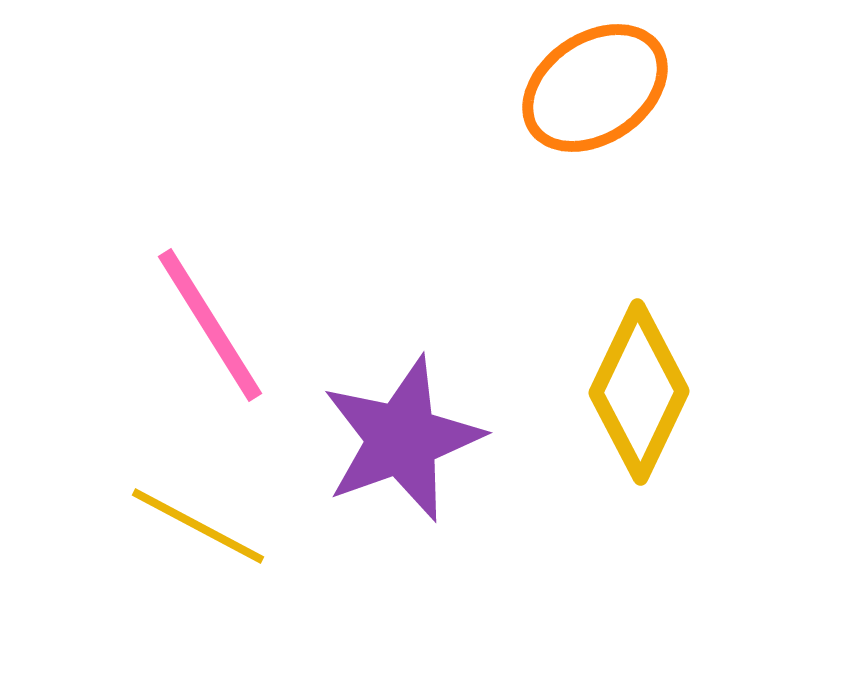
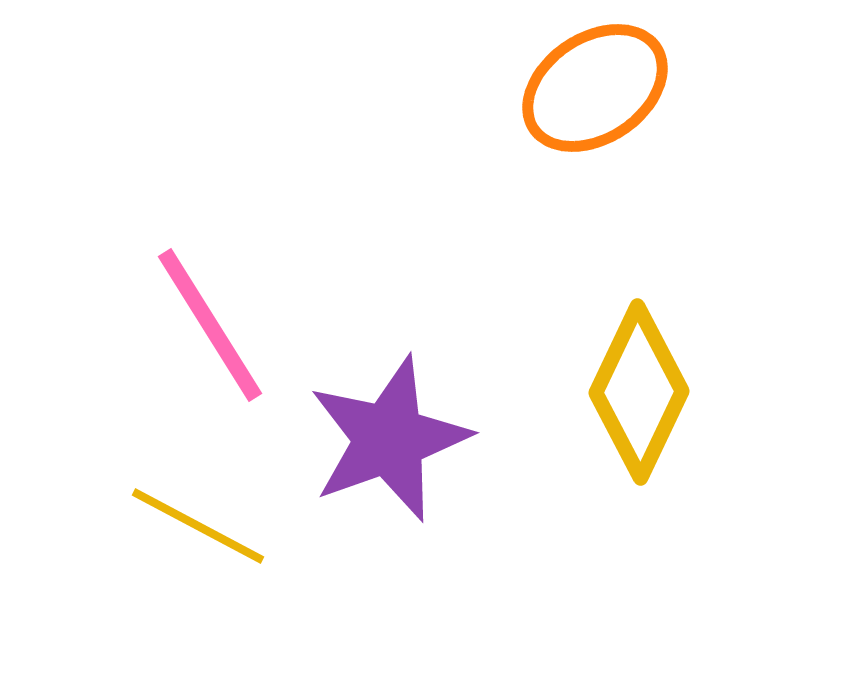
purple star: moved 13 px left
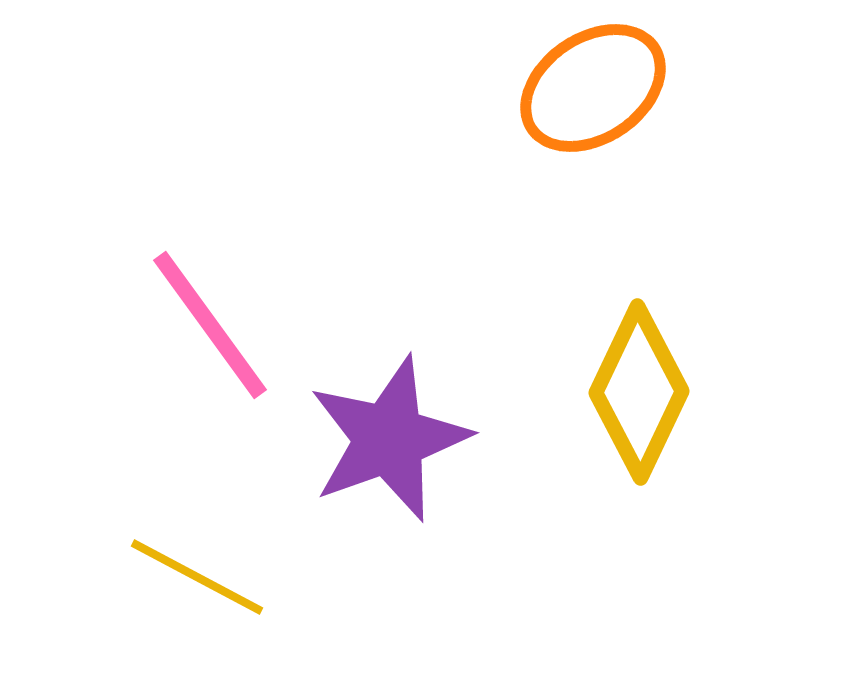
orange ellipse: moved 2 px left
pink line: rotated 4 degrees counterclockwise
yellow line: moved 1 px left, 51 px down
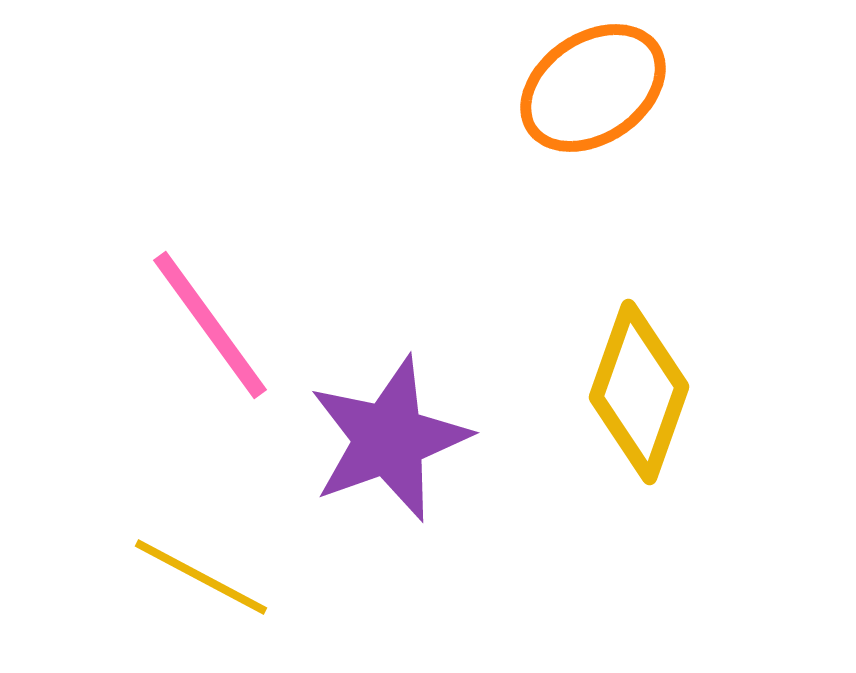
yellow diamond: rotated 6 degrees counterclockwise
yellow line: moved 4 px right
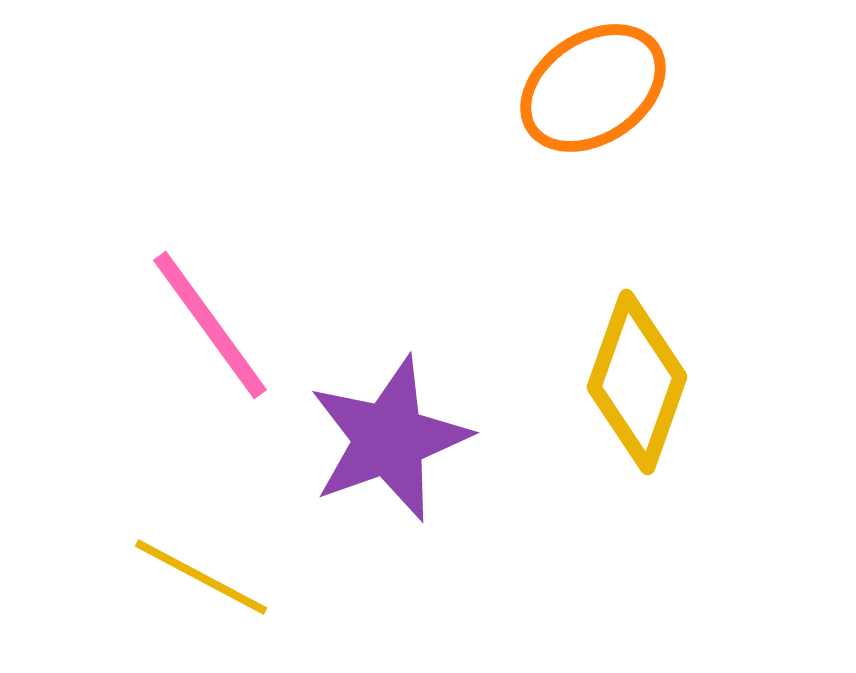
yellow diamond: moved 2 px left, 10 px up
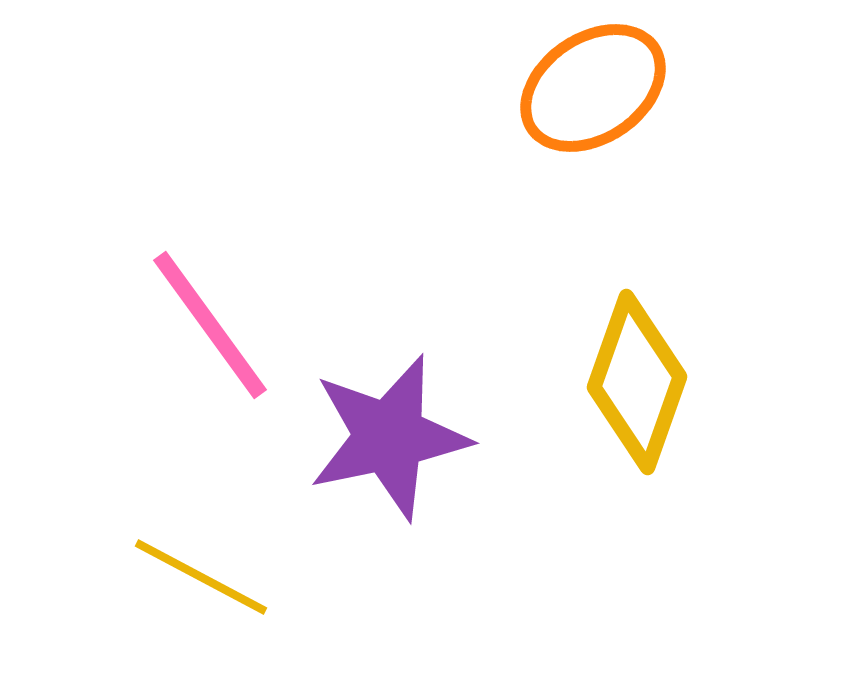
purple star: moved 2 px up; rotated 8 degrees clockwise
